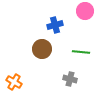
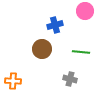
orange cross: moved 1 px left, 1 px up; rotated 28 degrees counterclockwise
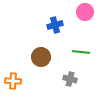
pink circle: moved 1 px down
brown circle: moved 1 px left, 8 px down
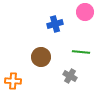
blue cross: moved 1 px up
gray cross: moved 3 px up; rotated 16 degrees clockwise
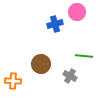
pink circle: moved 8 px left
green line: moved 3 px right, 4 px down
brown circle: moved 7 px down
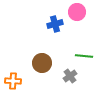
brown circle: moved 1 px right, 1 px up
gray cross: rotated 24 degrees clockwise
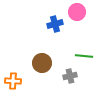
gray cross: rotated 24 degrees clockwise
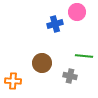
gray cross: rotated 24 degrees clockwise
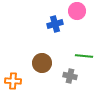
pink circle: moved 1 px up
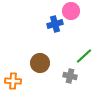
pink circle: moved 6 px left
green line: rotated 48 degrees counterclockwise
brown circle: moved 2 px left
